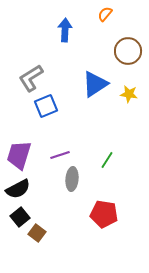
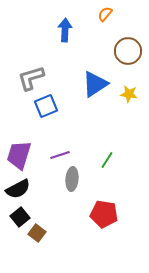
gray L-shape: rotated 16 degrees clockwise
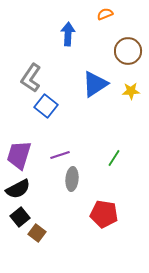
orange semicircle: rotated 28 degrees clockwise
blue arrow: moved 3 px right, 4 px down
gray L-shape: rotated 40 degrees counterclockwise
yellow star: moved 2 px right, 3 px up; rotated 12 degrees counterclockwise
blue square: rotated 30 degrees counterclockwise
green line: moved 7 px right, 2 px up
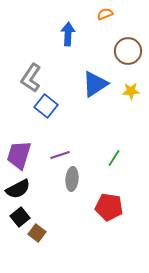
red pentagon: moved 5 px right, 7 px up
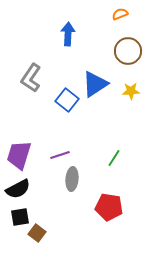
orange semicircle: moved 15 px right
blue square: moved 21 px right, 6 px up
black square: rotated 30 degrees clockwise
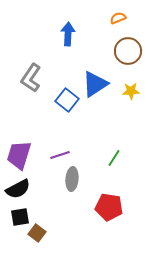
orange semicircle: moved 2 px left, 4 px down
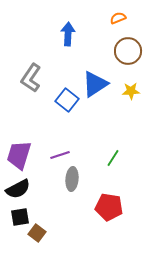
green line: moved 1 px left
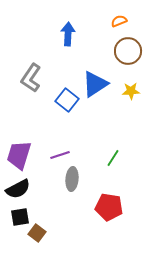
orange semicircle: moved 1 px right, 3 px down
